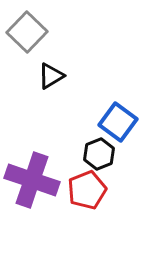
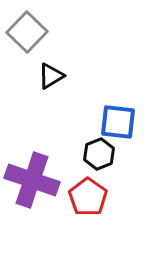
blue square: rotated 30 degrees counterclockwise
red pentagon: moved 1 px right, 7 px down; rotated 15 degrees counterclockwise
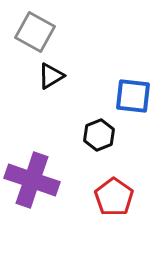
gray square: moved 8 px right; rotated 15 degrees counterclockwise
blue square: moved 15 px right, 26 px up
black hexagon: moved 19 px up
red pentagon: moved 26 px right
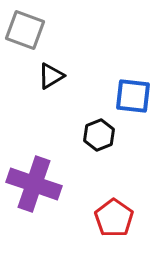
gray square: moved 10 px left, 2 px up; rotated 9 degrees counterclockwise
purple cross: moved 2 px right, 4 px down
red pentagon: moved 21 px down
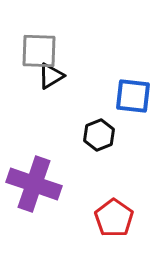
gray square: moved 14 px right, 21 px down; rotated 18 degrees counterclockwise
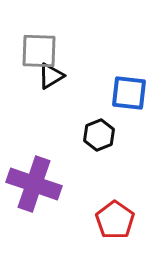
blue square: moved 4 px left, 3 px up
red pentagon: moved 1 px right, 2 px down
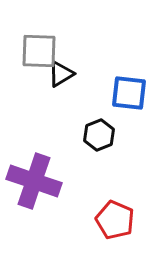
black triangle: moved 10 px right, 2 px up
purple cross: moved 3 px up
red pentagon: rotated 12 degrees counterclockwise
